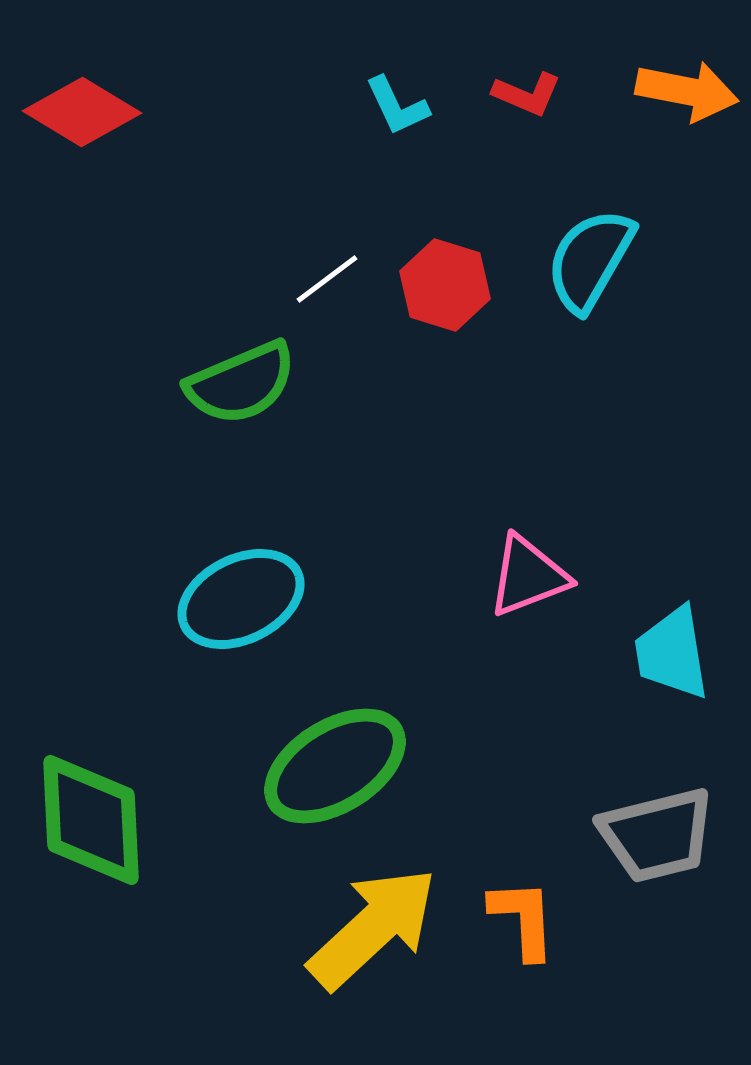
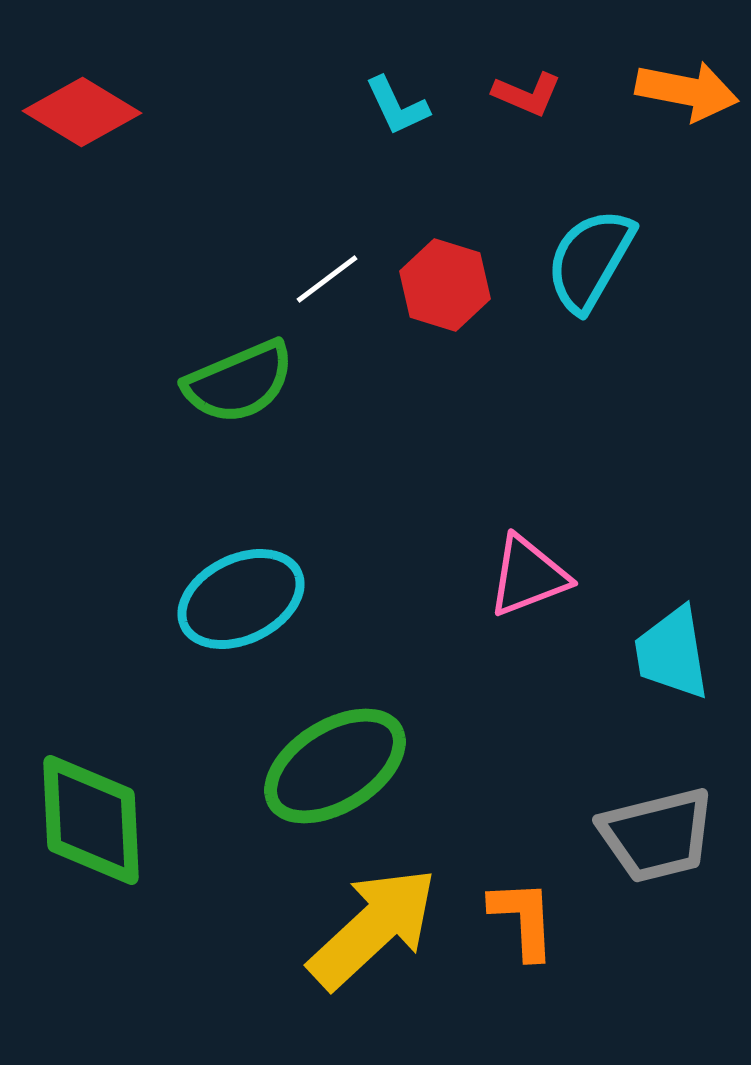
green semicircle: moved 2 px left, 1 px up
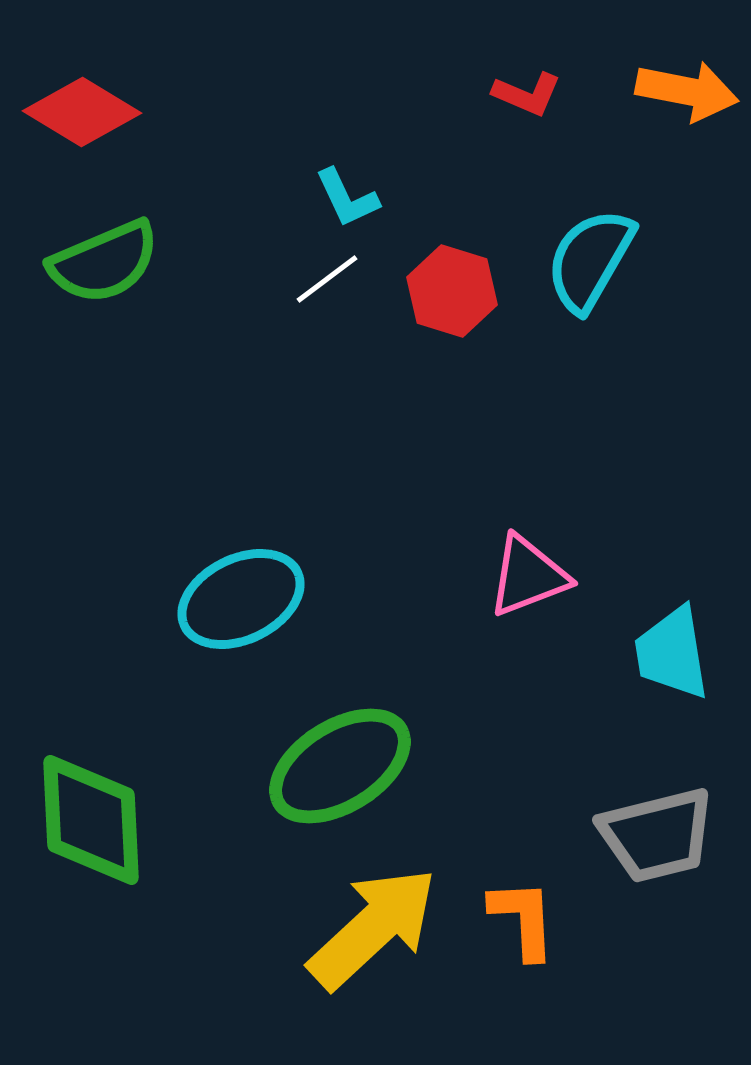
cyan L-shape: moved 50 px left, 92 px down
red hexagon: moved 7 px right, 6 px down
green semicircle: moved 135 px left, 120 px up
green ellipse: moved 5 px right
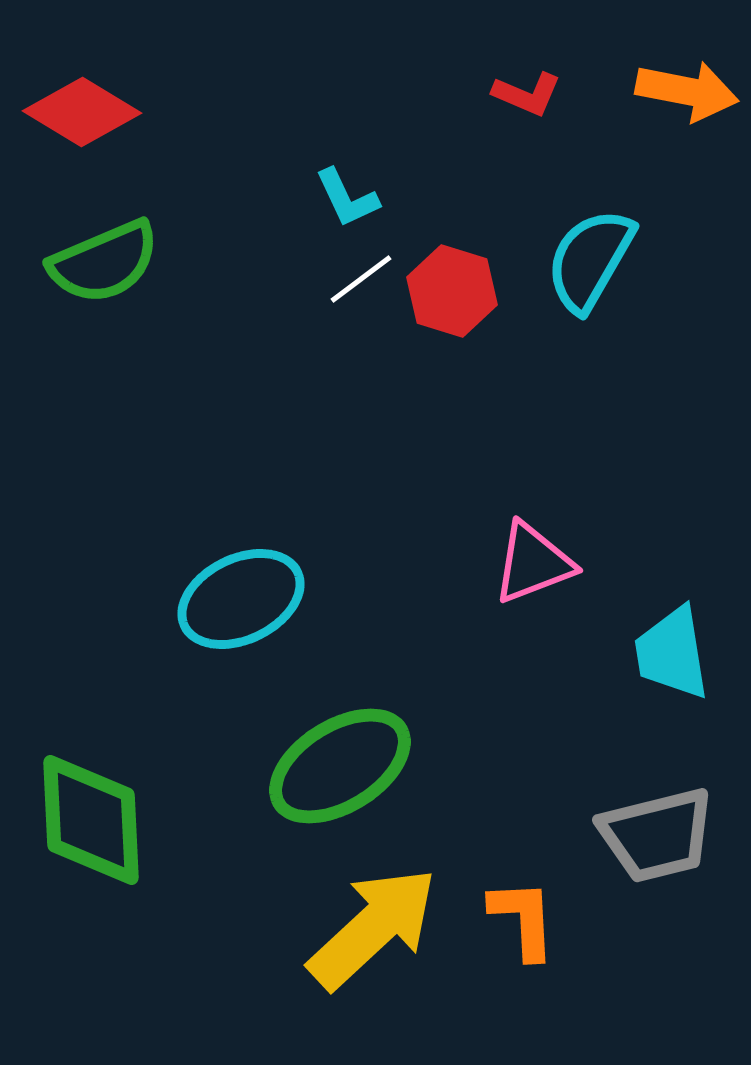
white line: moved 34 px right
pink triangle: moved 5 px right, 13 px up
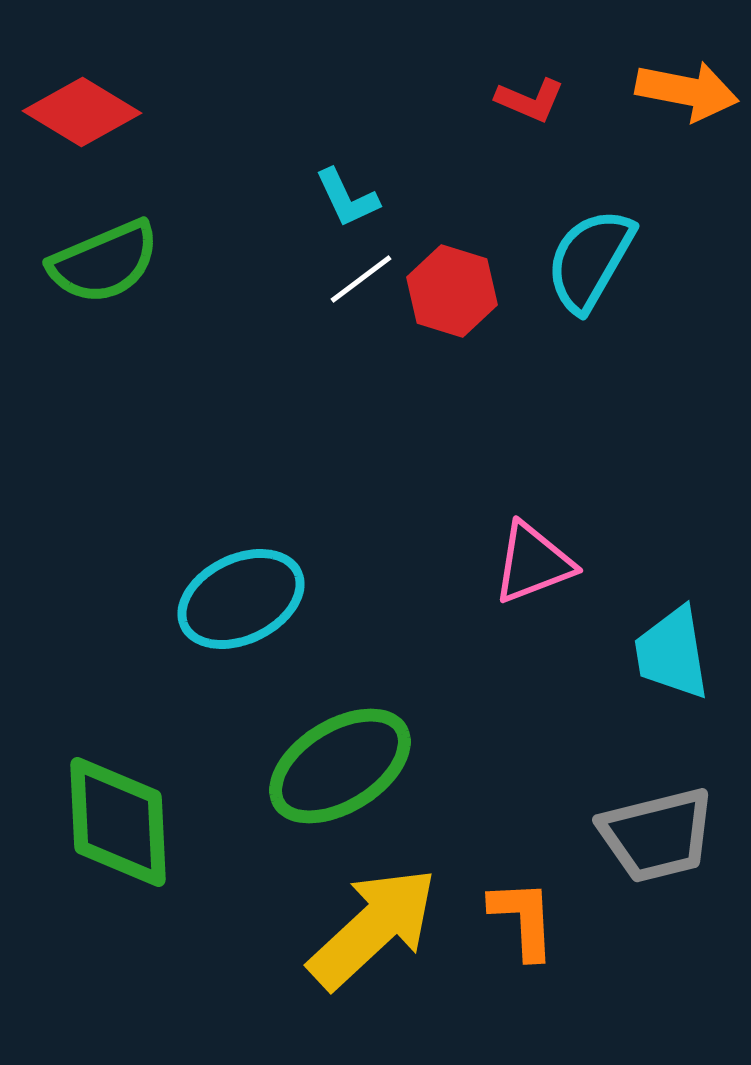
red L-shape: moved 3 px right, 6 px down
green diamond: moved 27 px right, 2 px down
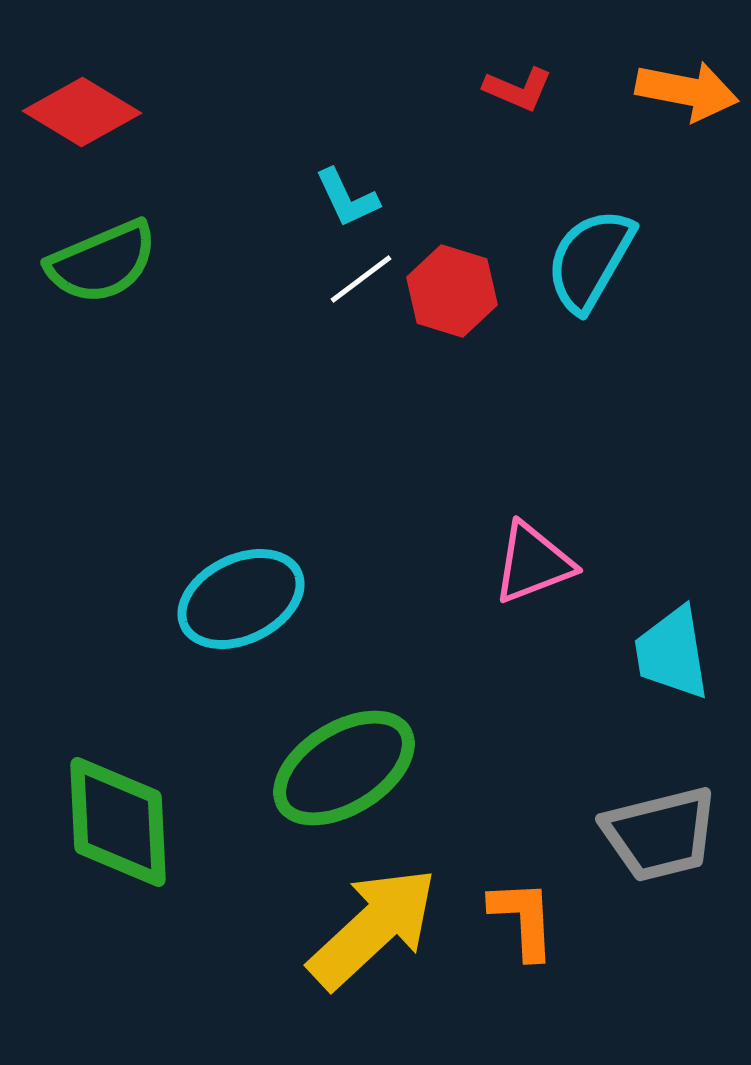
red L-shape: moved 12 px left, 11 px up
green semicircle: moved 2 px left
green ellipse: moved 4 px right, 2 px down
gray trapezoid: moved 3 px right, 1 px up
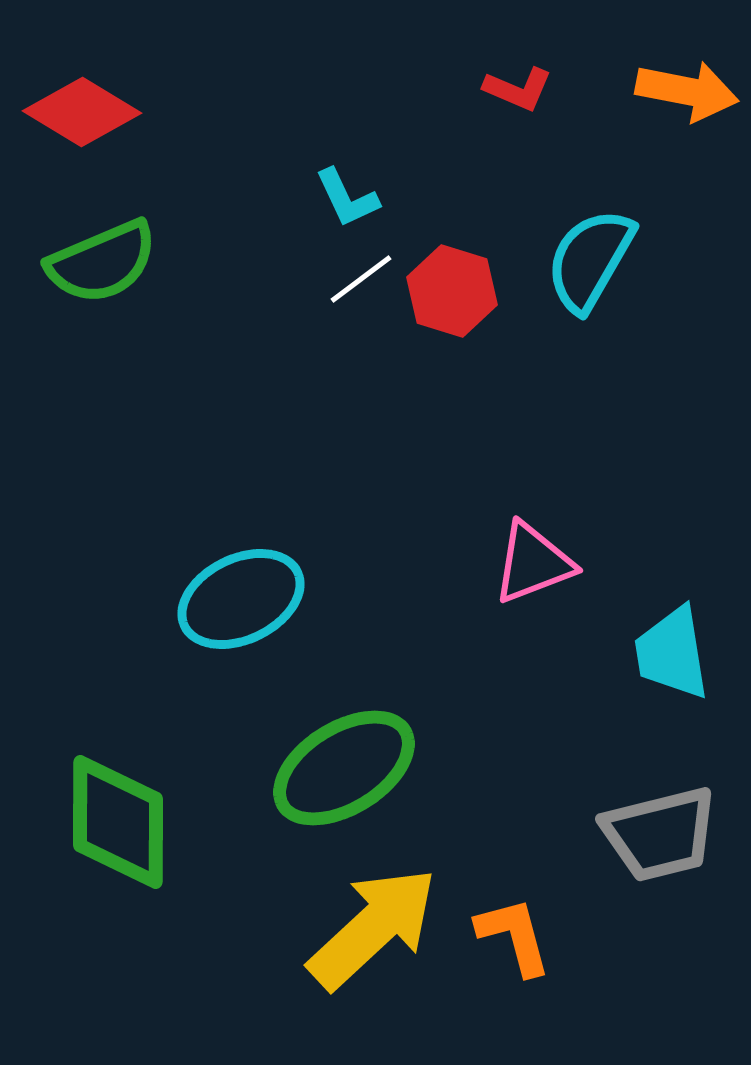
green diamond: rotated 3 degrees clockwise
orange L-shape: moved 9 px left, 17 px down; rotated 12 degrees counterclockwise
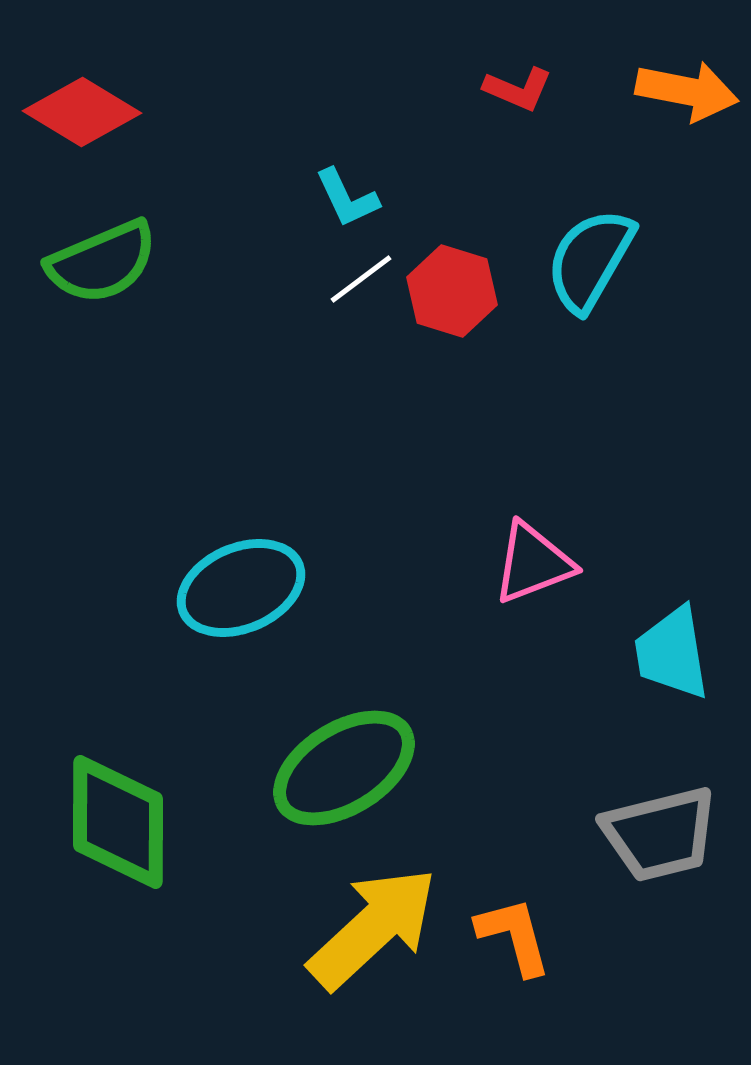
cyan ellipse: moved 11 px up; rotated 3 degrees clockwise
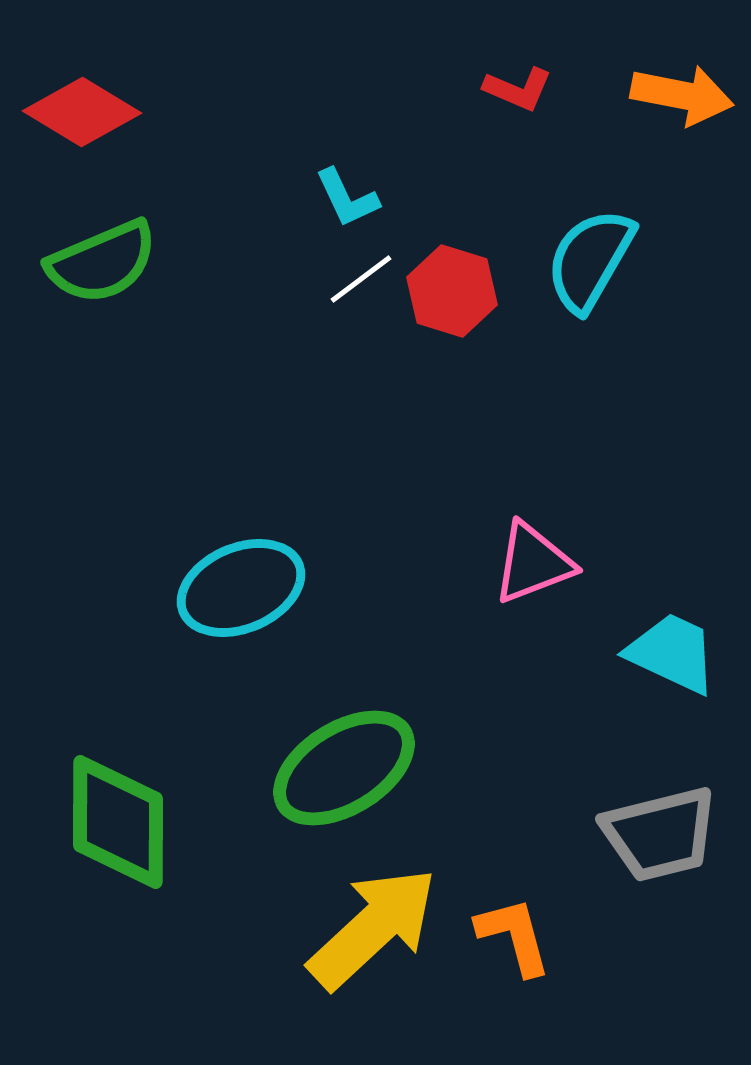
orange arrow: moved 5 px left, 4 px down
cyan trapezoid: rotated 124 degrees clockwise
